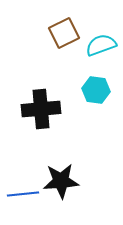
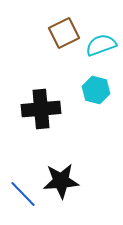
cyan hexagon: rotated 8 degrees clockwise
blue line: rotated 52 degrees clockwise
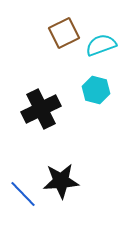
black cross: rotated 21 degrees counterclockwise
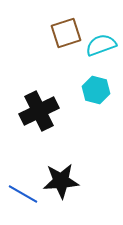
brown square: moved 2 px right; rotated 8 degrees clockwise
black cross: moved 2 px left, 2 px down
blue line: rotated 16 degrees counterclockwise
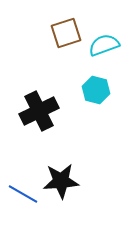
cyan semicircle: moved 3 px right
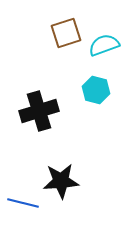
black cross: rotated 9 degrees clockwise
blue line: moved 9 px down; rotated 16 degrees counterclockwise
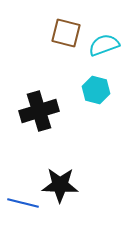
brown square: rotated 32 degrees clockwise
black star: moved 1 px left, 4 px down; rotated 6 degrees clockwise
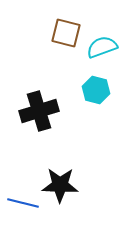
cyan semicircle: moved 2 px left, 2 px down
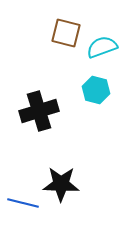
black star: moved 1 px right, 1 px up
